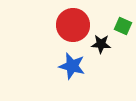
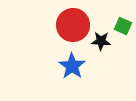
black star: moved 3 px up
blue star: rotated 20 degrees clockwise
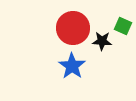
red circle: moved 3 px down
black star: moved 1 px right
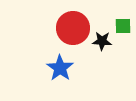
green square: rotated 24 degrees counterclockwise
blue star: moved 12 px left, 2 px down
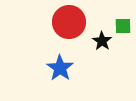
red circle: moved 4 px left, 6 px up
black star: rotated 30 degrees clockwise
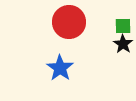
black star: moved 21 px right, 3 px down
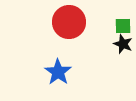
black star: rotated 12 degrees counterclockwise
blue star: moved 2 px left, 4 px down
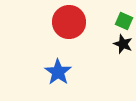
green square: moved 1 px right, 5 px up; rotated 24 degrees clockwise
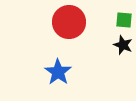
green square: moved 1 px up; rotated 18 degrees counterclockwise
black star: moved 1 px down
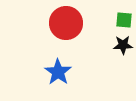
red circle: moved 3 px left, 1 px down
black star: rotated 24 degrees counterclockwise
